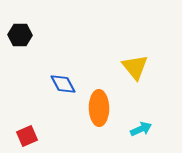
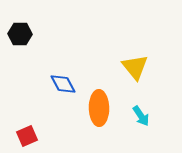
black hexagon: moved 1 px up
cyan arrow: moved 13 px up; rotated 80 degrees clockwise
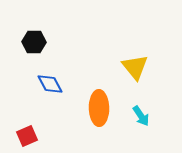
black hexagon: moved 14 px right, 8 px down
blue diamond: moved 13 px left
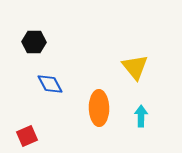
cyan arrow: rotated 145 degrees counterclockwise
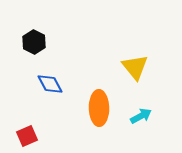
black hexagon: rotated 25 degrees clockwise
cyan arrow: rotated 60 degrees clockwise
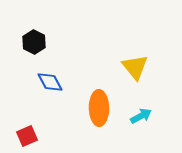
blue diamond: moved 2 px up
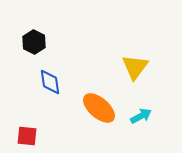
yellow triangle: rotated 16 degrees clockwise
blue diamond: rotated 20 degrees clockwise
orange ellipse: rotated 48 degrees counterclockwise
red square: rotated 30 degrees clockwise
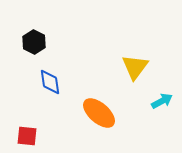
orange ellipse: moved 5 px down
cyan arrow: moved 21 px right, 15 px up
